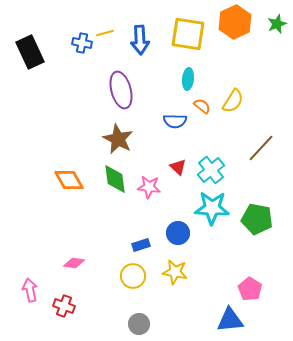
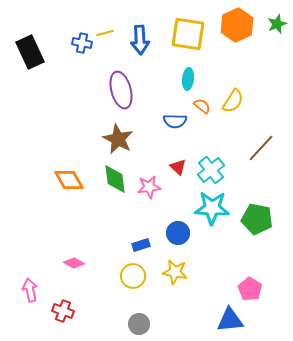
orange hexagon: moved 2 px right, 3 px down
pink star: rotated 15 degrees counterclockwise
pink diamond: rotated 20 degrees clockwise
red cross: moved 1 px left, 5 px down
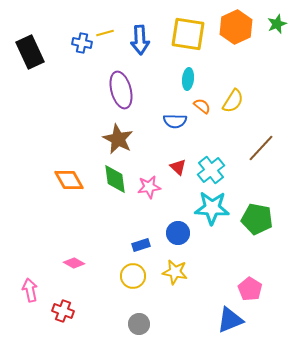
orange hexagon: moved 1 px left, 2 px down
blue triangle: rotated 16 degrees counterclockwise
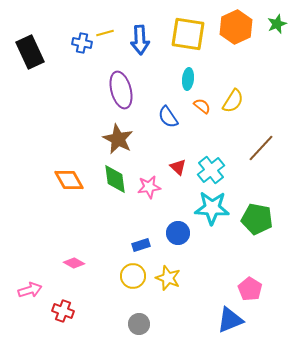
blue semicircle: moved 7 px left, 4 px up; rotated 55 degrees clockwise
yellow star: moved 7 px left, 6 px down; rotated 10 degrees clockwise
pink arrow: rotated 85 degrees clockwise
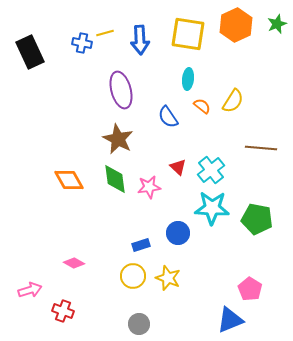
orange hexagon: moved 2 px up
brown line: rotated 52 degrees clockwise
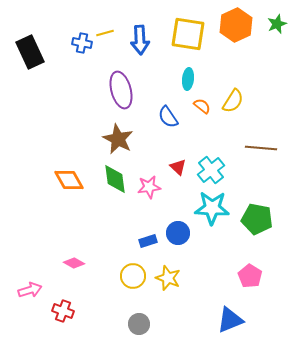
blue rectangle: moved 7 px right, 4 px up
pink pentagon: moved 13 px up
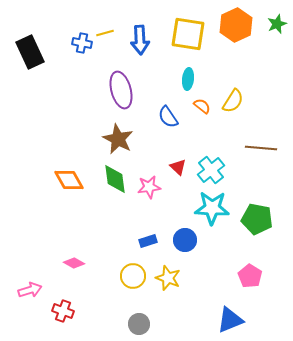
blue circle: moved 7 px right, 7 px down
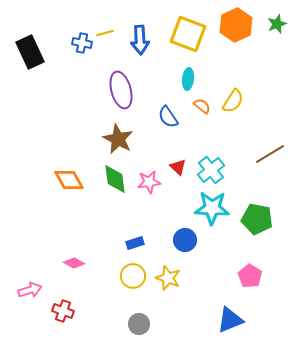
yellow square: rotated 12 degrees clockwise
brown line: moved 9 px right, 6 px down; rotated 36 degrees counterclockwise
pink star: moved 5 px up
blue rectangle: moved 13 px left, 2 px down
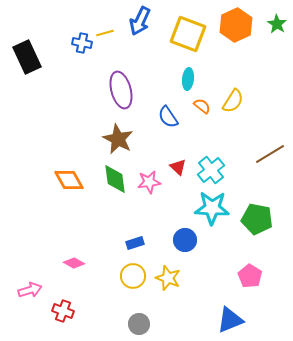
green star: rotated 18 degrees counterclockwise
blue arrow: moved 19 px up; rotated 28 degrees clockwise
black rectangle: moved 3 px left, 5 px down
